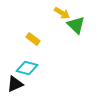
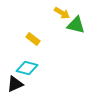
green triangle: rotated 30 degrees counterclockwise
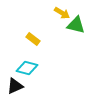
black triangle: moved 2 px down
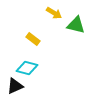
yellow arrow: moved 8 px left
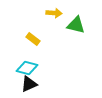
yellow arrow: rotated 28 degrees counterclockwise
black triangle: moved 14 px right, 2 px up
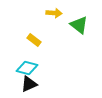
green triangle: moved 3 px right; rotated 24 degrees clockwise
yellow rectangle: moved 1 px right, 1 px down
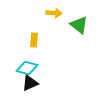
yellow rectangle: rotated 56 degrees clockwise
black triangle: moved 1 px right, 1 px up
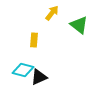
yellow arrow: moved 2 px left; rotated 56 degrees counterclockwise
cyan diamond: moved 4 px left, 2 px down
black triangle: moved 9 px right, 6 px up
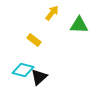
green triangle: rotated 36 degrees counterclockwise
yellow rectangle: rotated 56 degrees counterclockwise
black triangle: rotated 18 degrees counterclockwise
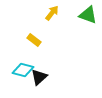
green triangle: moved 9 px right, 10 px up; rotated 18 degrees clockwise
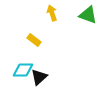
yellow arrow: rotated 56 degrees counterclockwise
cyan diamond: rotated 15 degrees counterclockwise
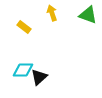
yellow rectangle: moved 10 px left, 13 px up
